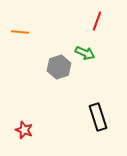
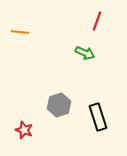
gray hexagon: moved 38 px down
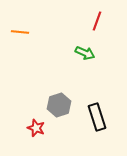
black rectangle: moved 1 px left
red star: moved 12 px right, 2 px up
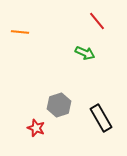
red line: rotated 60 degrees counterclockwise
black rectangle: moved 4 px right, 1 px down; rotated 12 degrees counterclockwise
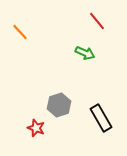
orange line: rotated 42 degrees clockwise
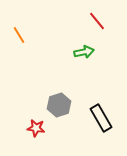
orange line: moved 1 px left, 3 px down; rotated 12 degrees clockwise
green arrow: moved 1 px left, 1 px up; rotated 36 degrees counterclockwise
red star: rotated 12 degrees counterclockwise
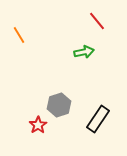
black rectangle: moved 3 px left, 1 px down; rotated 64 degrees clockwise
red star: moved 2 px right, 3 px up; rotated 30 degrees clockwise
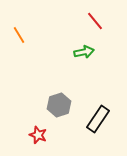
red line: moved 2 px left
red star: moved 10 px down; rotated 18 degrees counterclockwise
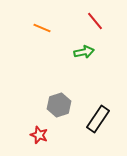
orange line: moved 23 px right, 7 px up; rotated 36 degrees counterclockwise
red star: moved 1 px right
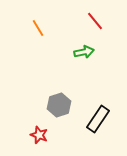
orange line: moved 4 px left; rotated 36 degrees clockwise
